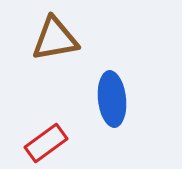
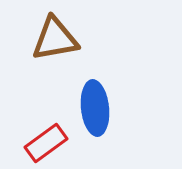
blue ellipse: moved 17 px left, 9 px down
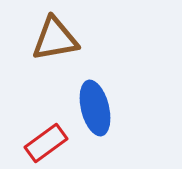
blue ellipse: rotated 8 degrees counterclockwise
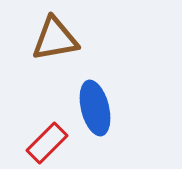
red rectangle: moved 1 px right; rotated 9 degrees counterclockwise
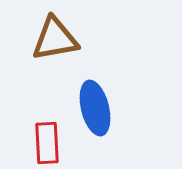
red rectangle: rotated 48 degrees counterclockwise
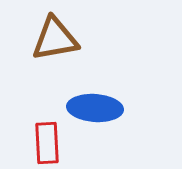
blue ellipse: rotated 72 degrees counterclockwise
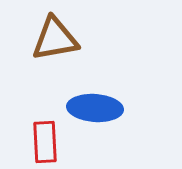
red rectangle: moved 2 px left, 1 px up
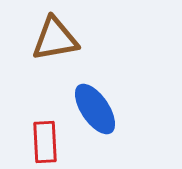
blue ellipse: moved 1 px down; rotated 52 degrees clockwise
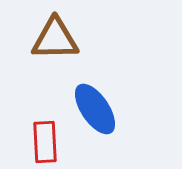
brown triangle: rotated 9 degrees clockwise
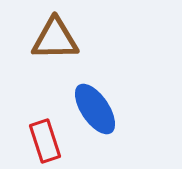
red rectangle: moved 1 px up; rotated 15 degrees counterclockwise
